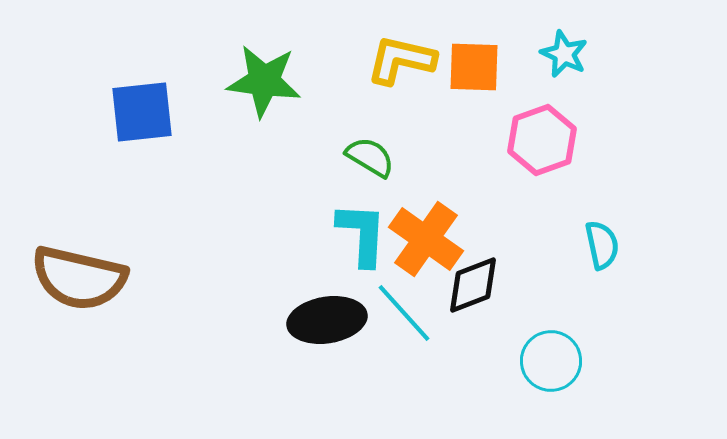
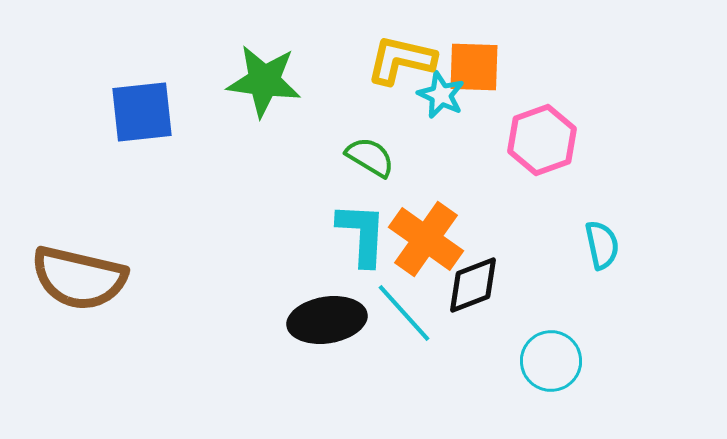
cyan star: moved 123 px left, 41 px down
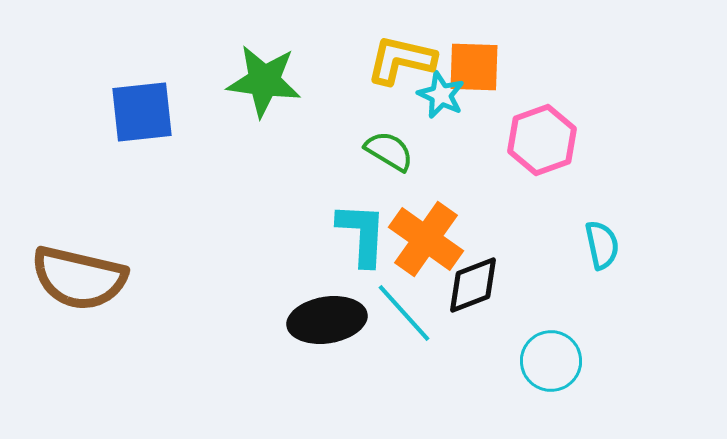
green semicircle: moved 19 px right, 6 px up
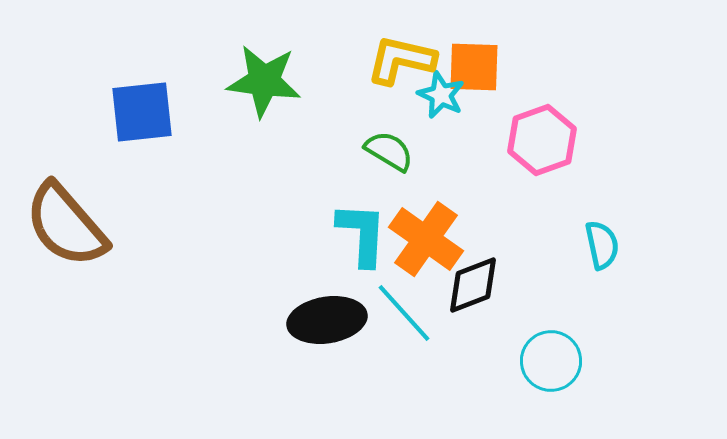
brown semicircle: moved 13 px left, 53 px up; rotated 36 degrees clockwise
